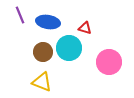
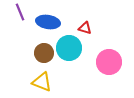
purple line: moved 3 px up
brown circle: moved 1 px right, 1 px down
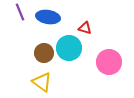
blue ellipse: moved 5 px up
yellow triangle: rotated 15 degrees clockwise
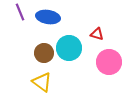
red triangle: moved 12 px right, 6 px down
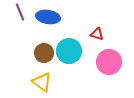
cyan circle: moved 3 px down
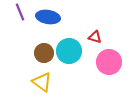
red triangle: moved 2 px left, 3 px down
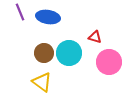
cyan circle: moved 2 px down
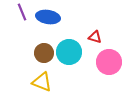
purple line: moved 2 px right
cyan circle: moved 1 px up
yellow triangle: rotated 15 degrees counterclockwise
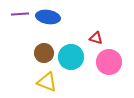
purple line: moved 2 px left, 2 px down; rotated 72 degrees counterclockwise
red triangle: moved 1 px right, 1 px down
cyan circle: moved 2 px right, 5 px down
yellow triangle: moved 5 px right
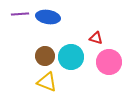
brown circle: moved 1 px right, 3 px down
